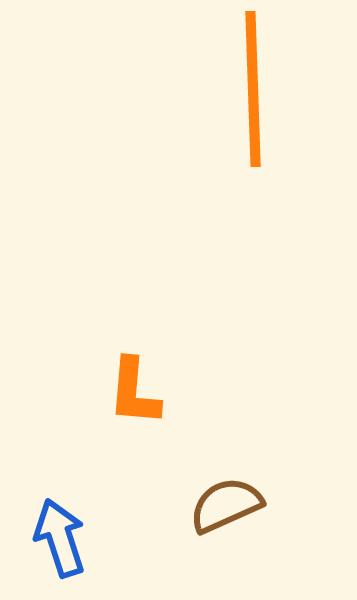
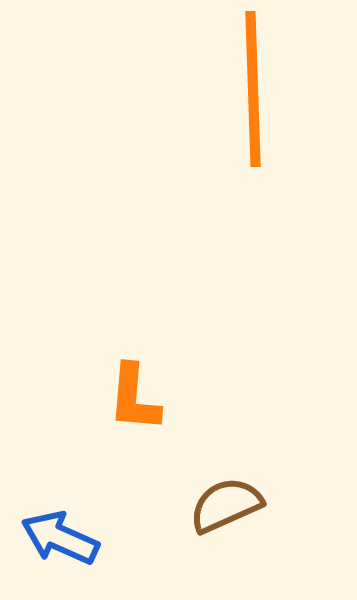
orange L-shape: moved 6 px down
blue arrow: rotated 48 degrees counterclockwise
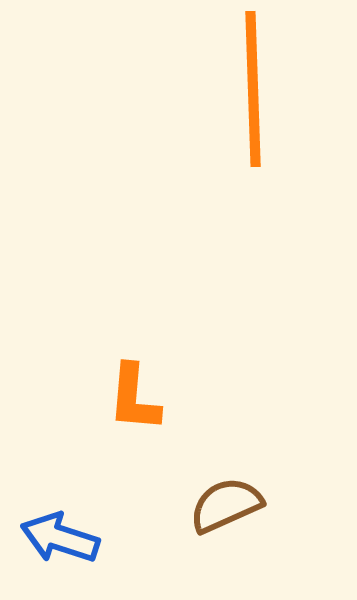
blue arrow: rotated 6 degrees counterclockwise
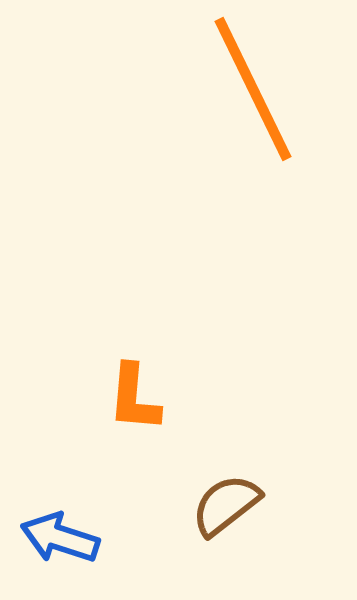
orange line: rotated 24 degrees counterclockwise
brown semicircle: rotated 14 degrees counterclockwise
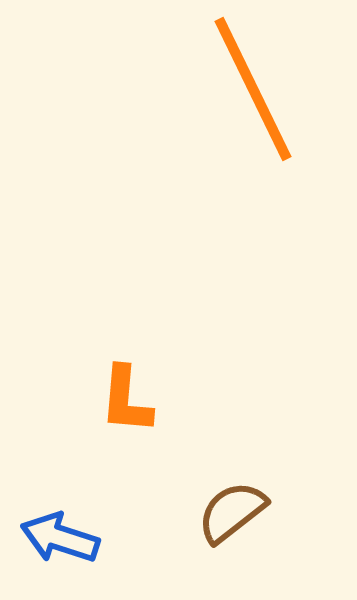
orange L-shape: moved 8 px left, 2 px down
brown semicircle: moved 6 px right, 7 px down
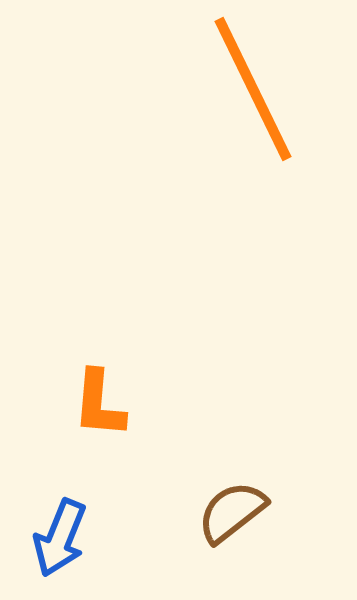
orange L-shape: moved 27 px left, 4 px down
blue arrow: rotated 86 degrees counterclockwise
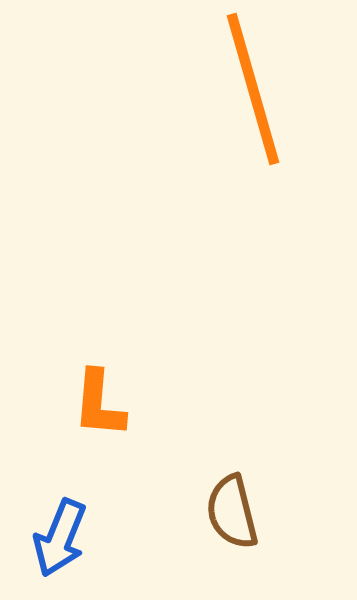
orange line: rotated 10 degrees clockwise
brown semicircle: rotated 66 degrees counterclockwise
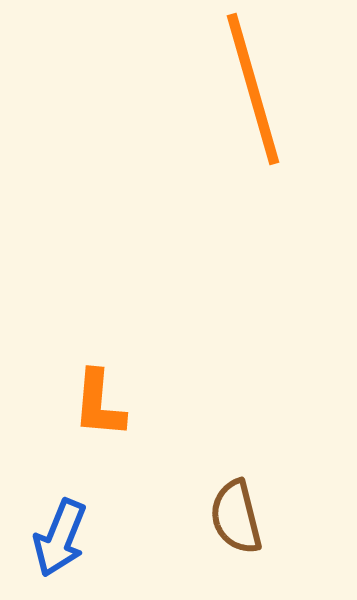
brown semicircle: moved 4 px right, 5 px down
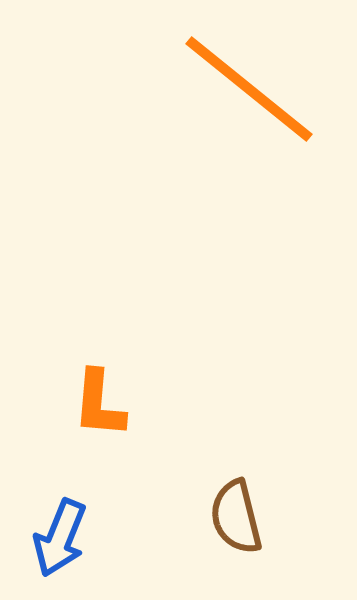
orange line: moved 4 px left; rotated 35 degrees counterclockwise
